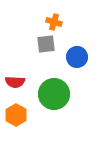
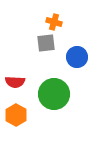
gray square: moved 1 px up
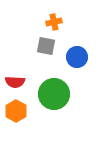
orange cross: rotated 28 degrees counterclockwise
gray square: moved 3 px down; rotated 18 degrees clockwise
orange hexagon: moved 4 px up
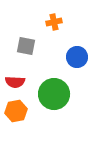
gray square: moved 20 px left
orange hexagon: rotated 20 degrees clockwise
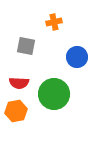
red semicircle: moved 4 px right, 1 px down
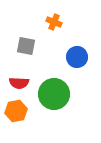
orange cross: rotated 35 degrees clockwise
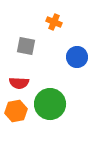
green circle: moved 4 px left, 10 px down
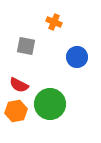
red semicircle: moved 2 px down; rotated 24 degrees clockwise
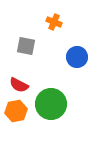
green circle: moved 1 px right
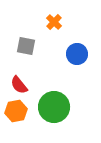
orange cross: rotated 21 degrees clockwise
blue circle: moved 3 px up
red semicircle: rotated 24 degrees clockwise
green circle: moved 3 px right, 3 px down
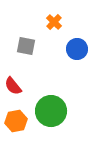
blue circle: moved 5 px up
red semicircle: moved 6 px left, 1 px down
green circle: moved 3 px left, 4 px down
orange hexagon: moved 10 px down
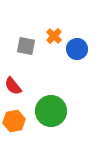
orange cross: moved 14 px down
orange hexagon: moved 2 px left
